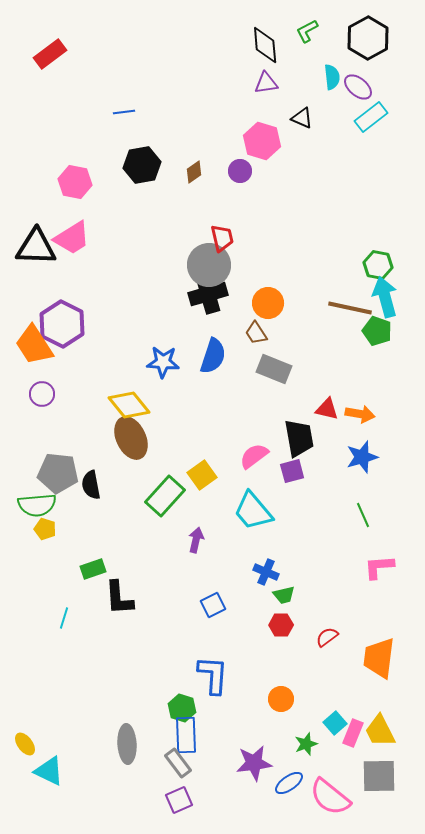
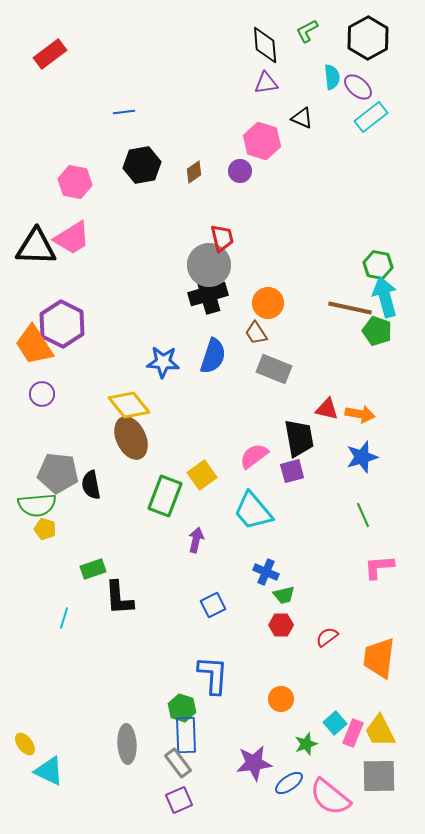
green rectangle at (165, 496): rotated 21 degrees counterclockwise
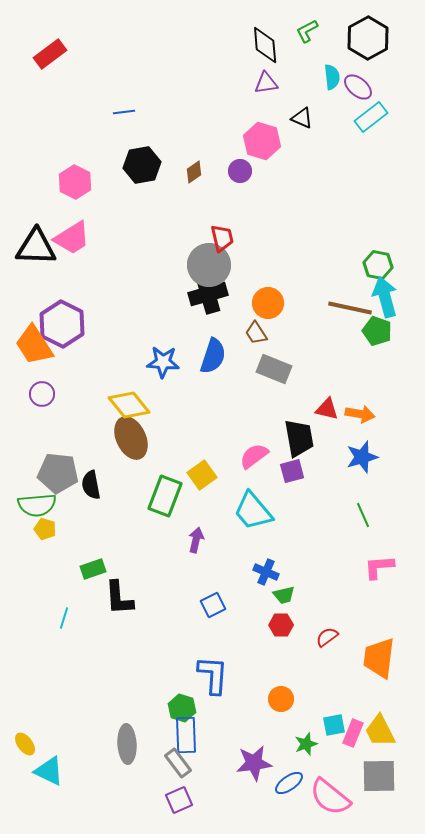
pink hexagon at (75, 182): rotated 16 degrees clockwise
cyan square at (335, 723): moved 1 px left, 2 px down; rotated 30 degrees clockwise
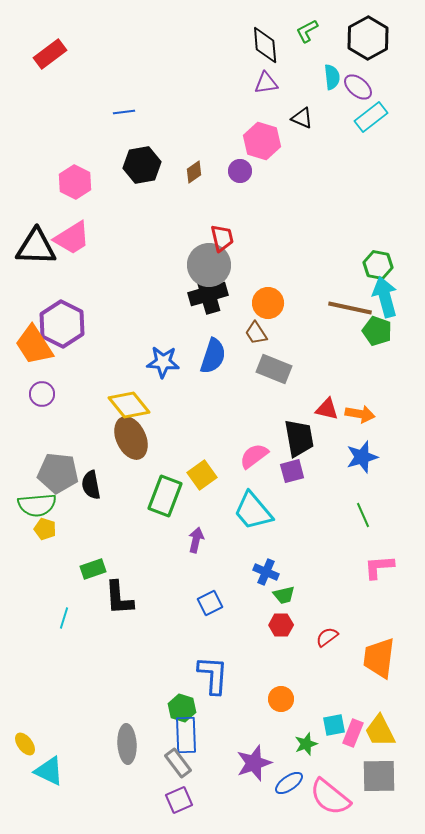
blue square at (213, 605): moved 3 px left, 2 px up
purple star at (254, 763): rotated 12 degrees counterclockwise
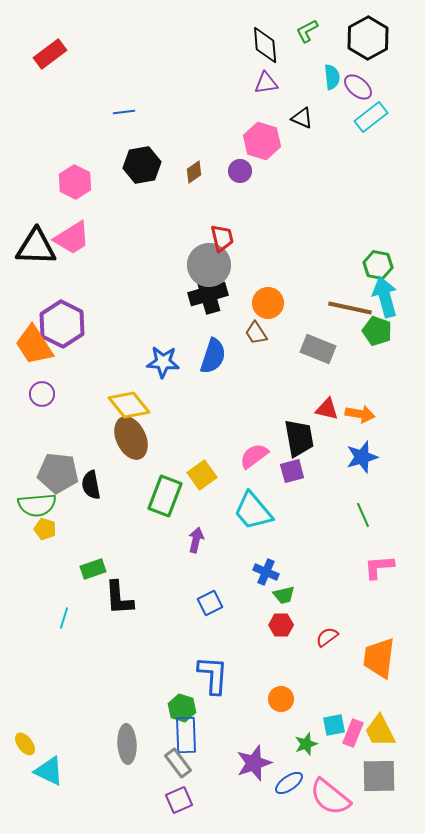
gray rectangle at (274, 369): moved 44 px right, 20 px up
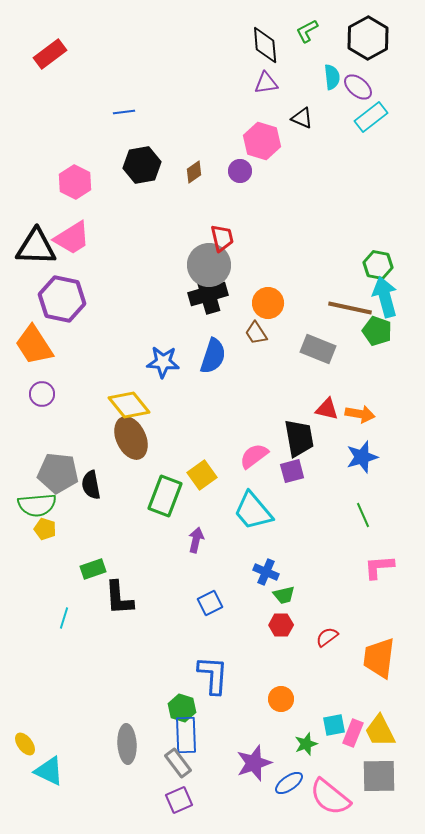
purple hexagon at (62, 324): moved 25 px up; rotated 15 degrees counterclockwise
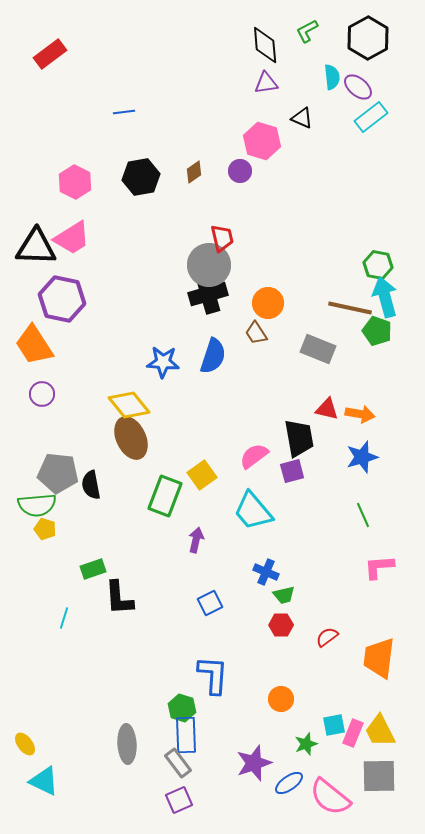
black hexagon at (142, 165): moved 1 px left, 12 px down
cyan triangle at (49, 771): moved 5 px left, 10 px down
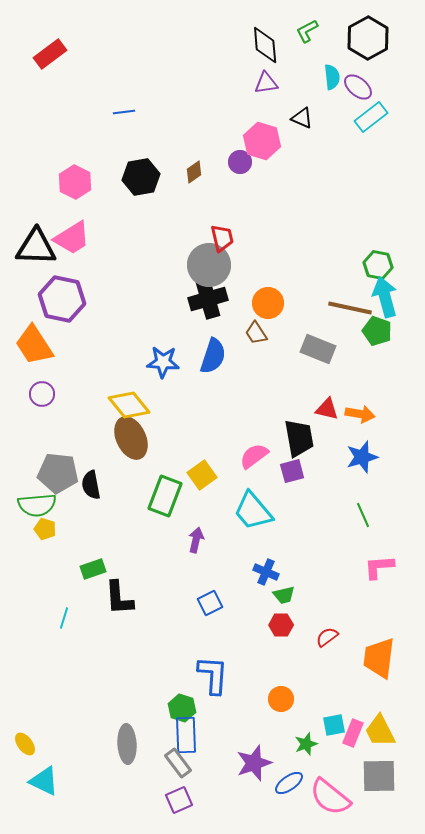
purple circle at (240, 171): moved 9 px up
black cross at (208, 294): moved 5 px down
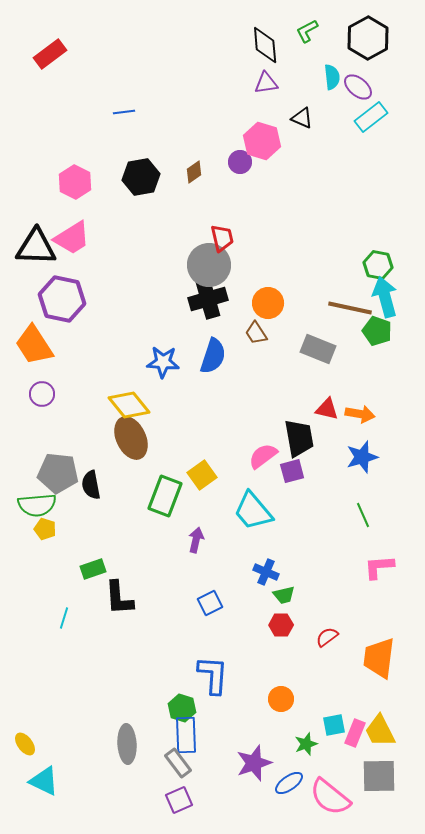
pink semicircle at (254, 456): moved 9 px right
pink rectangle at (353, 733): moved 2 px right
